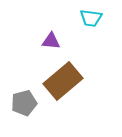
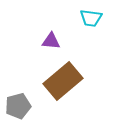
gray pentagon: moved 6 px left, 3 px down
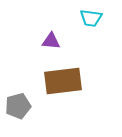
brown rectangle: rotated 33 degrees clockwise
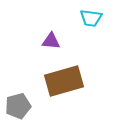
brown rectangle: moved 1 px right; rotated 9 degrees counterclockwise
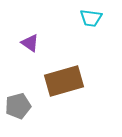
purple triangle: moved 21 px left, 2 px down; rotated 30 degrees clockwise
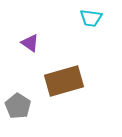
gray pentagon: rotated 25 degrees counterclockwise
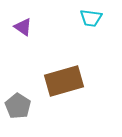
purple triangle: moved 7 px left, 16 px up
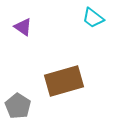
cyan trapezoid: moved 2 px right; rotated 30 degrees clockwise
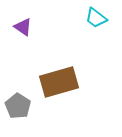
cyan trapezoid: moved 3 px right
brown rectangle: moved 5 px left, 1 px down
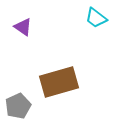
gray pentagon: rotated 15 degrees clockwise
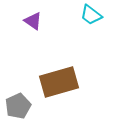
cyan trapezoid: moved 5 px left, 3 px up
purple triangle: moved 10 px right, 6 px up
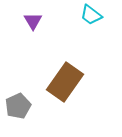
purple triangle: rotated 24 degrees clockwise
brown rectangle: moved 6 px right; rotated 39 degrees counterclockwise
